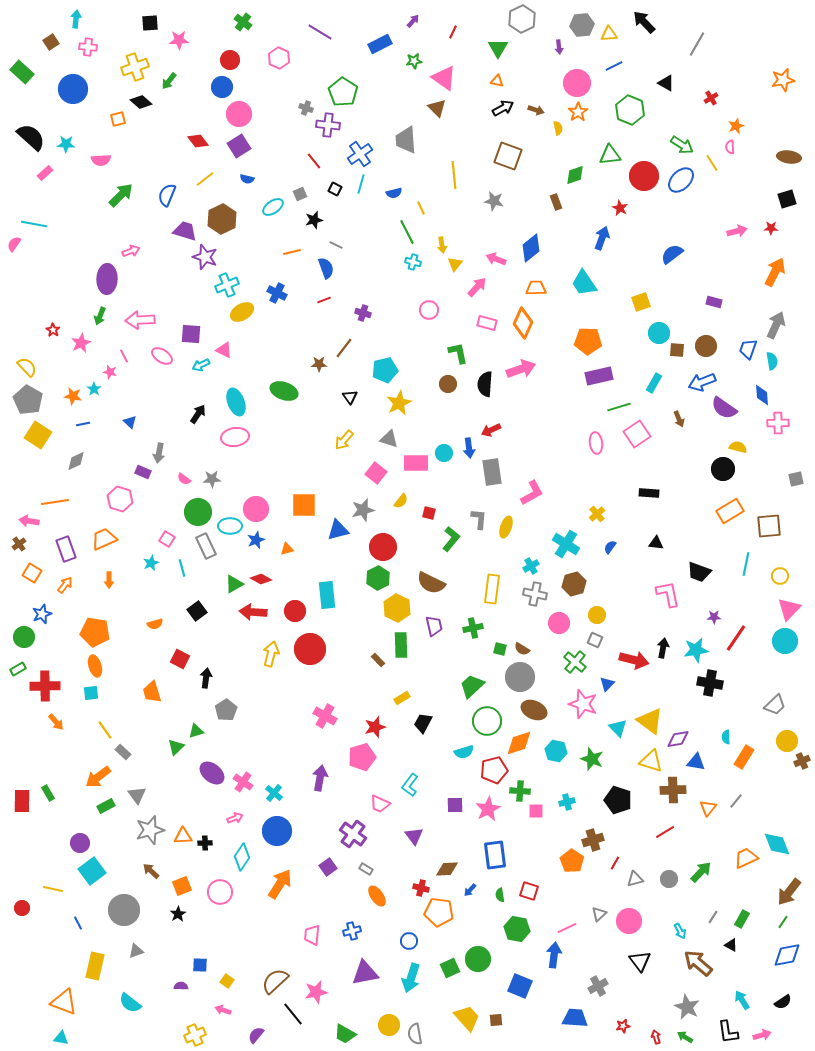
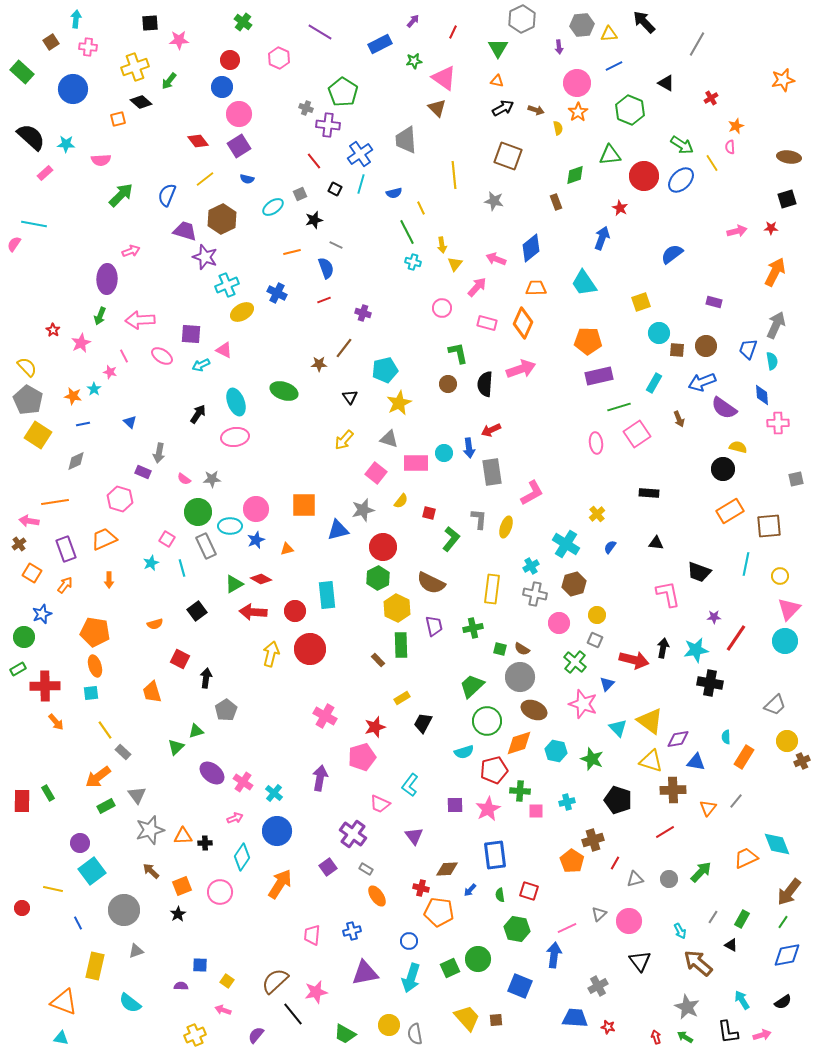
pink circle at (429, 310): moved 13 px right, 2 px up
red star at (623, 1026): moved 15 px left, 1 px down; rotated 24 degrees clockwise
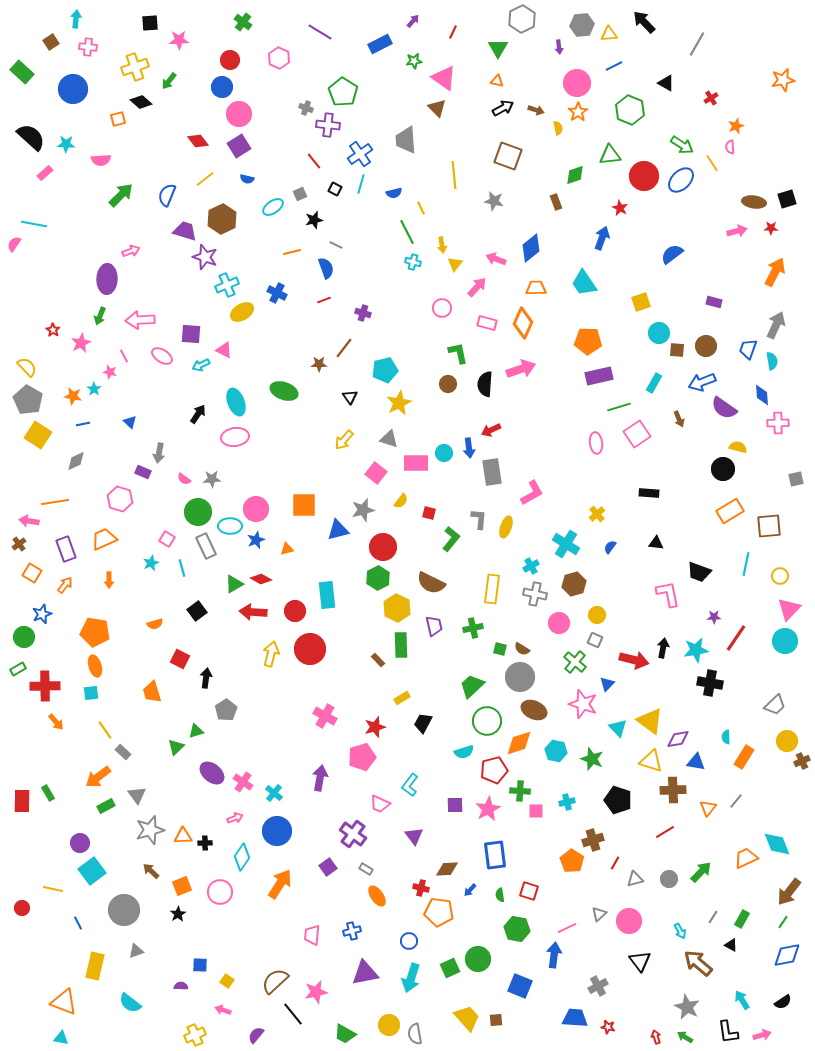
brown ellipse at (789, 157): moved 35 px left, 45 px down
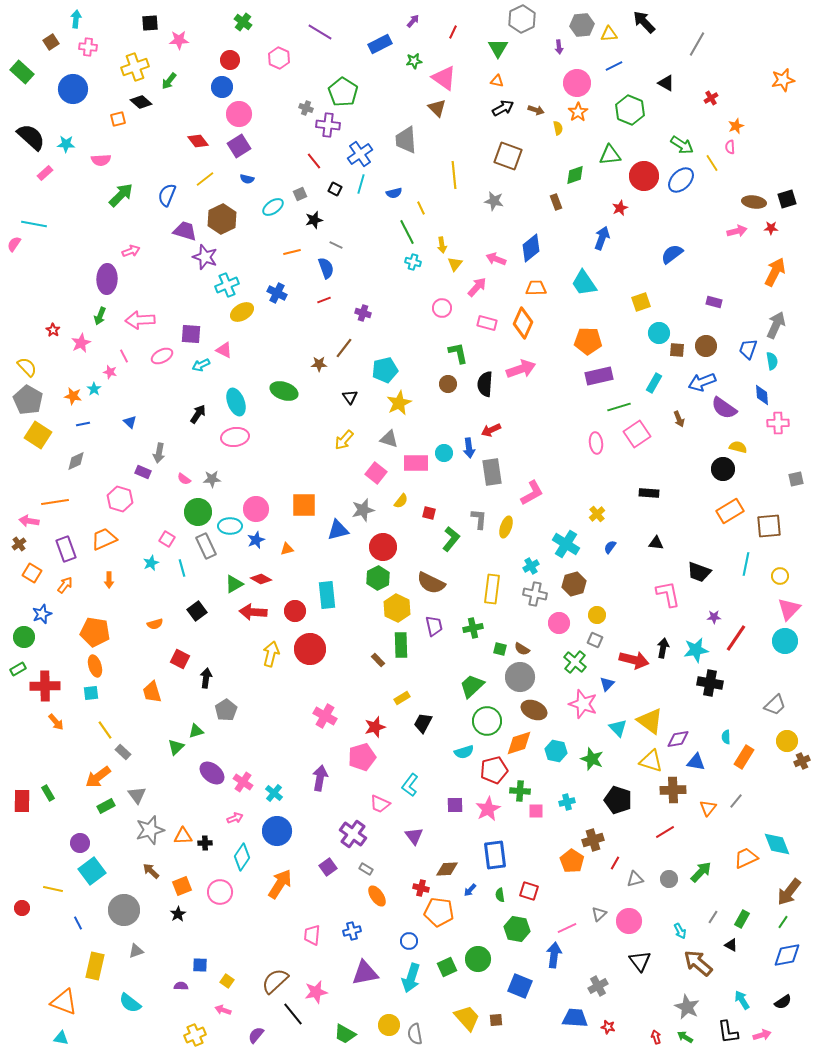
red star at (620, 208): rotated 21 degrees clockwise
pink ellipse at (162, 356): rotated 60 degrees counterclockwise
green square at (450, 968): moved 3 px left, 1 px up
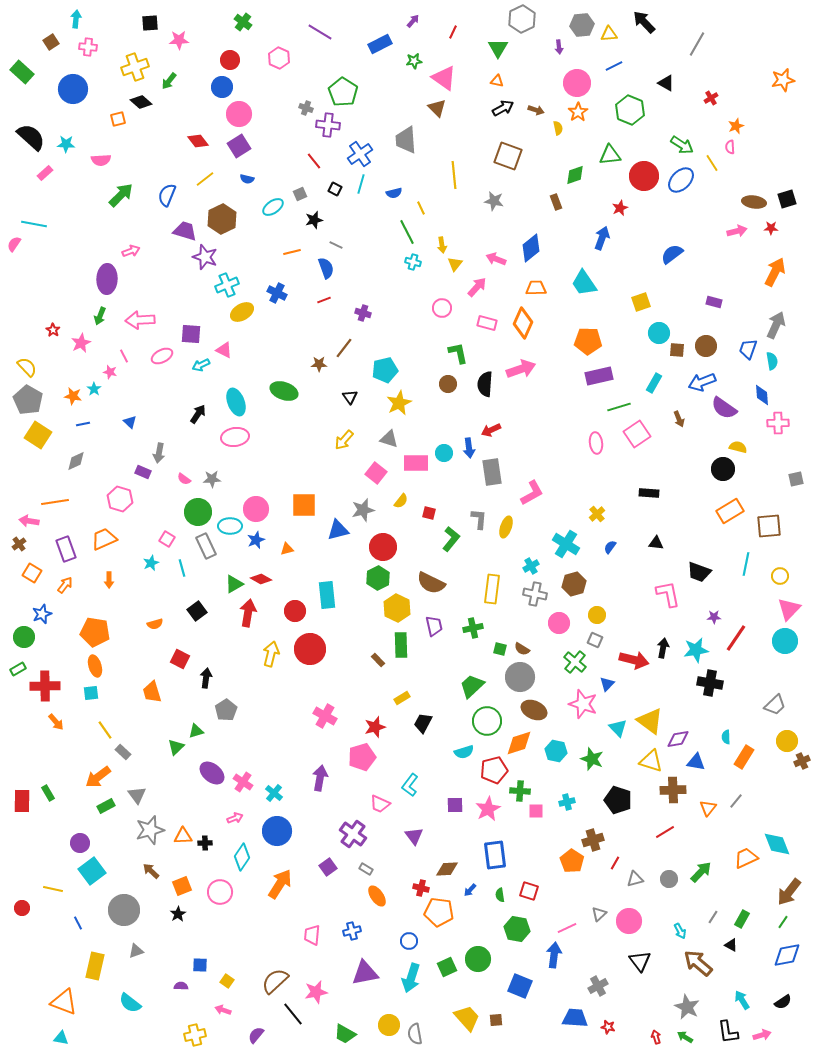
red arrow at (253, 612): moved 5 px left, 1 px down; rotated 96 degrees clockwise
yellow cross at (195, 1035): rotated 10 degrees clockwise
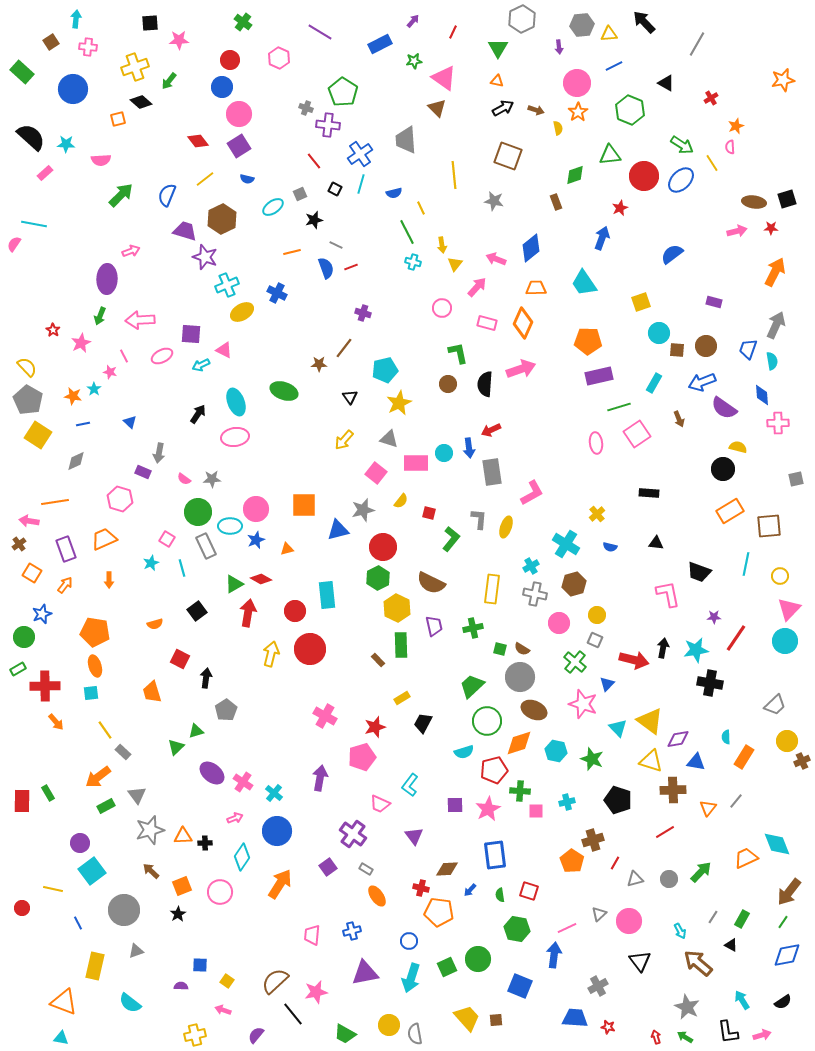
red line at (324, 300): moved 27 px right, 33 px up
blue semicircle at (610, 547): rotated 112 degrees counterclockwise
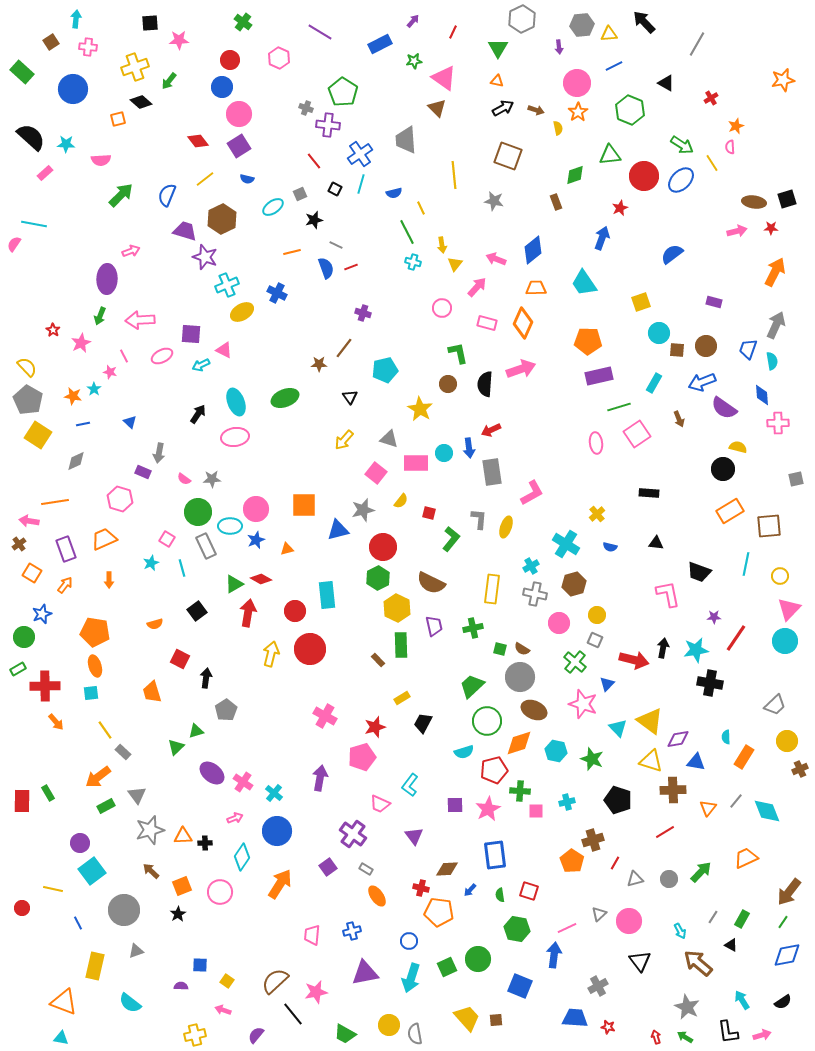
blue diamond at (531, 248): moved 2 px right, 2 px down
green ellipse at (284, 391): moved 1 px right, 7 px down; rotated 40 degrees counterclockwise
yellow star at (399, 403): moved 21 px right, 6 px down; rotated 15 degrees counterclockwise
brown cross at (802, 761): moved 2 px left, 8 px down
cyan diamond at (777, 844): moved 10 px left, 33 px up
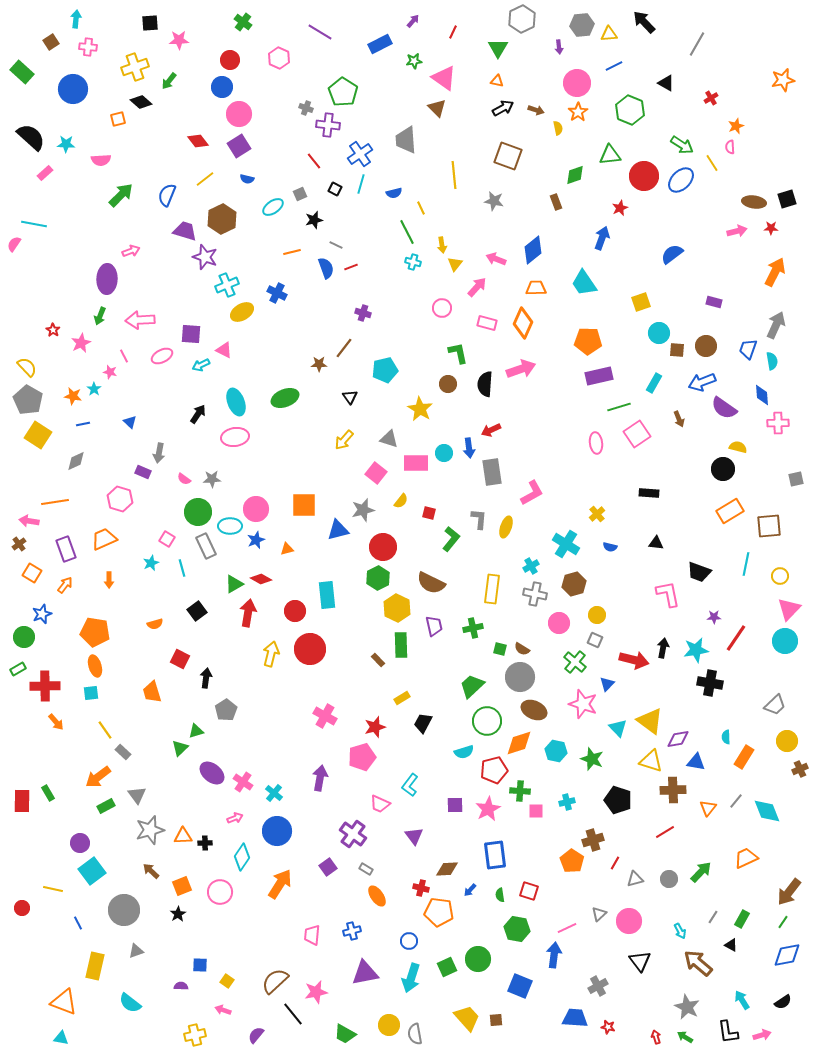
green triangle at (176, 747): moved 4 px right, 1 px down
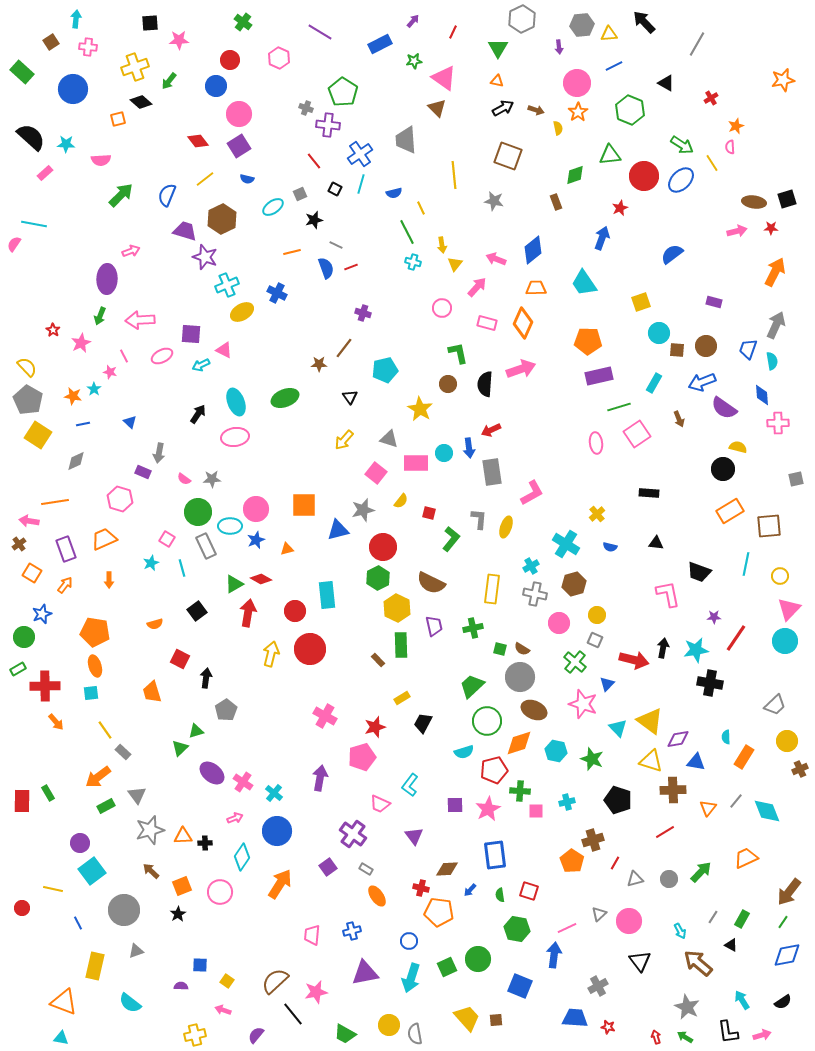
blue circle at (222, 87): moved 6 px left, 1 px up
